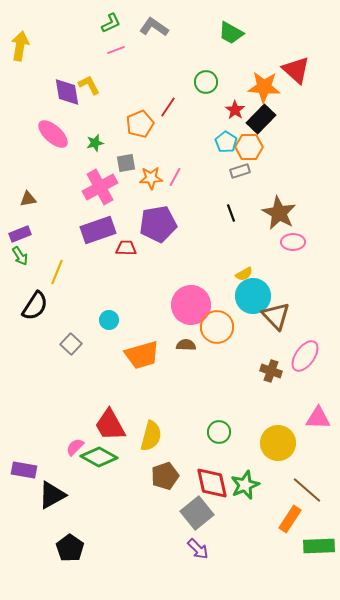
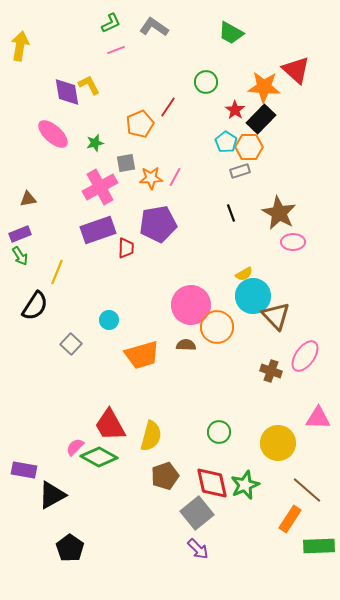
red trapezoid at (126, 248): rotated 90 degrees clockwise
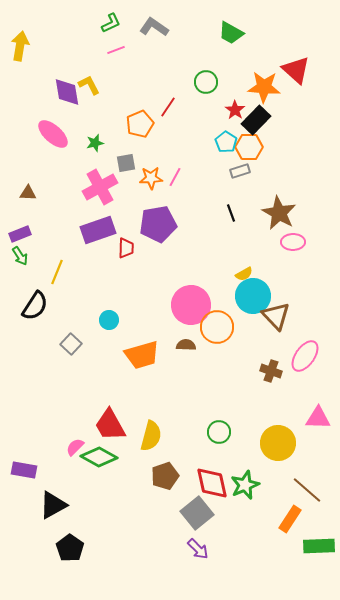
black rectangle at (261, 119): moved 5 px left, 1 px down
brown triangle at (28, 199): moved 6 px up; rotated 12 degrees clockwise
black triangle at (52, 495): moved 1 px right, 10 px down
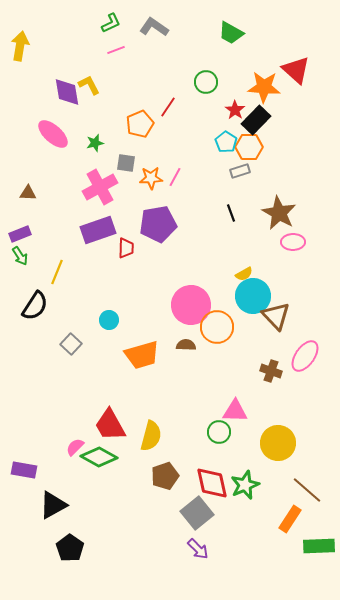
gray square at (126, 163): rotated 18 degrees clockwise
pink triangle at (318, 418): moved 83 px left, 7 px up
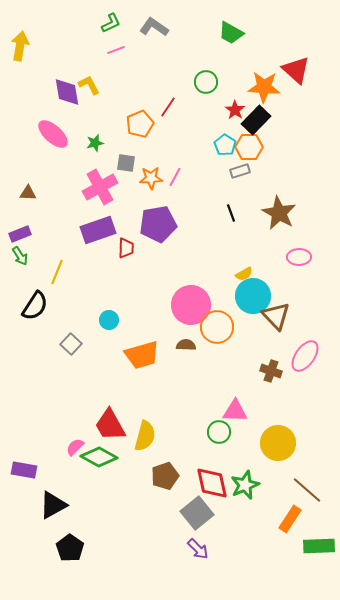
cyan pentagon at (226, 142): moved 1 px left, 3 px down
pink ellipse at (293, 242): moved 6 px right, 15 px down
yellow semicircle at (151, 436): moved 6 px left
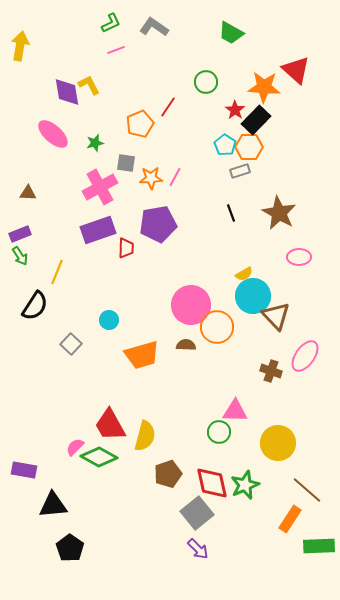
brown pentagon at (165, 476): moved 3 px right, 2 px up
black triangle at (53, 505): rotated 24 degrees clockwise
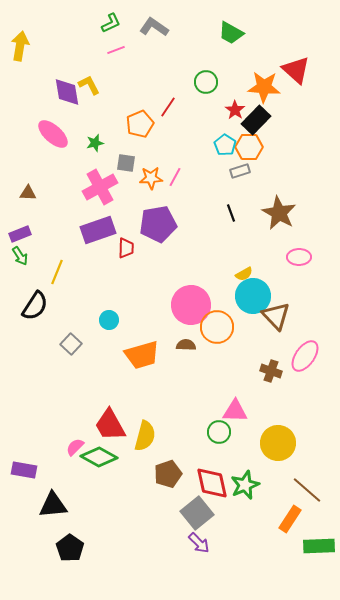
purple arrow at (198, 549): moved 1 px right, 6 px up
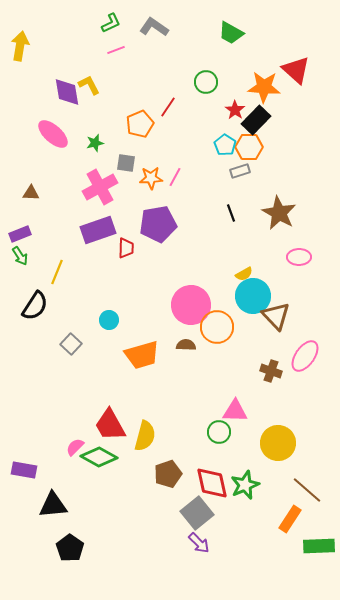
brown triangle at (28, 193): moved 3 px right
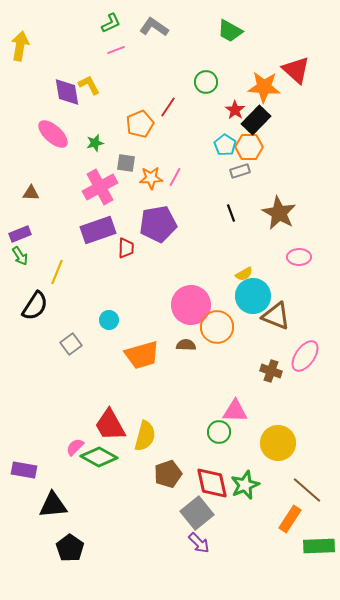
green trapezoid at (231, 33): moved 1 px left, 2 px up
brown triangle at (276, 316): rotated 24 degrees counterclockwise
gray square at (71, 344): rotated 10 degrees clockwise
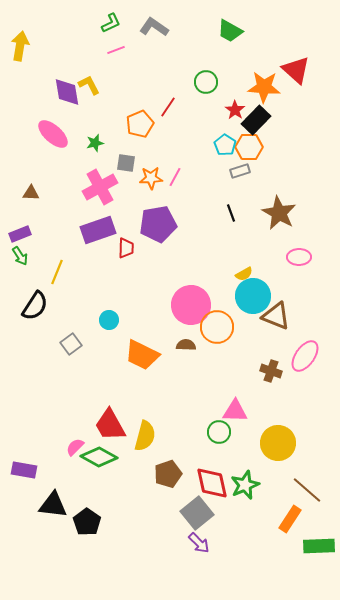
orange trapezoid at (142, 355): rotated 42 degrees clockwise
black triangle at (53, 505): rotated 12 degrees clockwise
black pentagon at (70, 548): moved 17 px right, 26 px up
